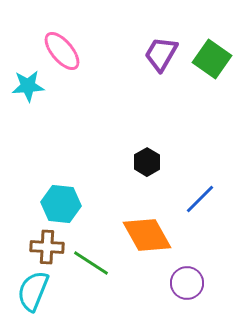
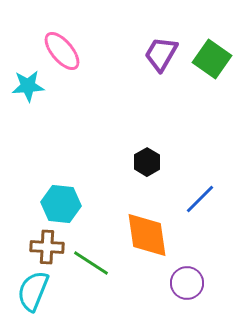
orange diamond: rotated 21 degrees clockwise
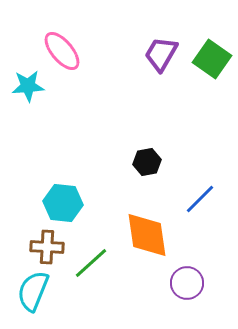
black hexagon: rotated 20 degrees clockwise
cyan hexagon: moved 2 px right, 1 px up
green line: rotated 75 degrees counterclockwise
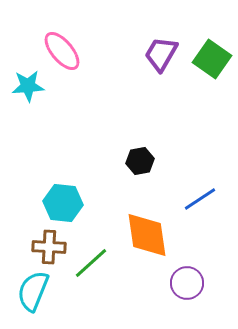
black hexagon: moved 7 px left, 1 px up
blue line: rotated 12 degrees clockwise
brown cross: moved 2 px right
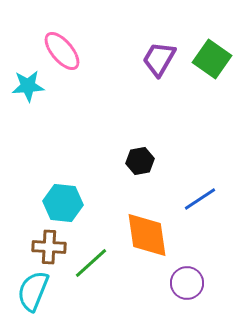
purple trapezoid: moved 2 px left, 5 px down
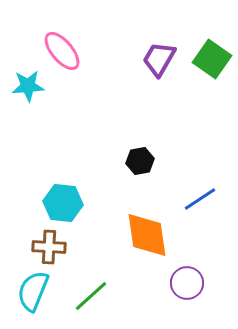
green line: moved 33 px down
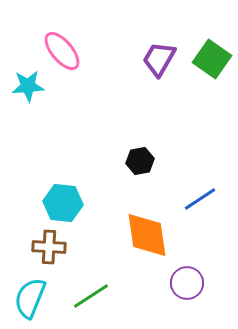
cyan semicircle: moved 3 px left, 7 px down
green line: rotated 9 degrees clockwise
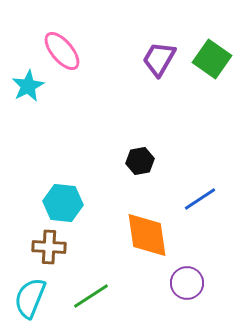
cyan star: rotated 24 degrees counterclockwise
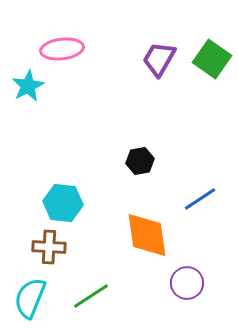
pink ellipse: moved 2 px up; rotated 57 degrees counterclockwise
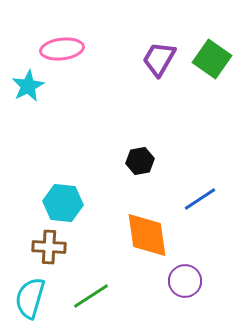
purple circle: moved 2 px left, 2 px up
cyan semicircle: rotated 6 degrees counterclockwise
